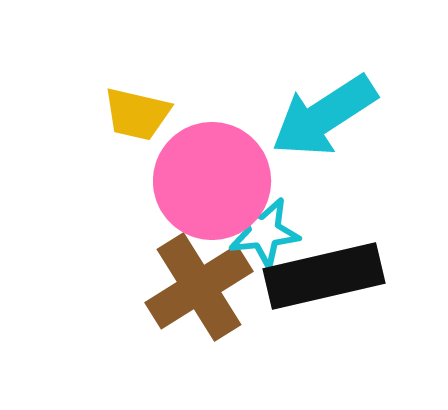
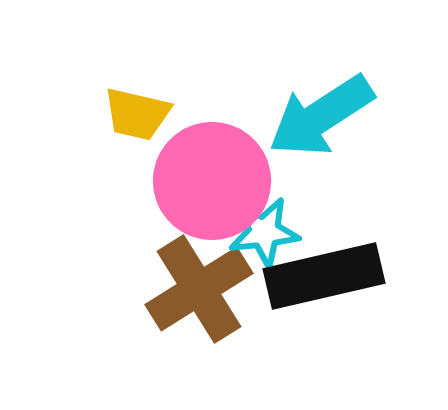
cyan arrow: moved 3 px left
brown cross: moved 2 px down
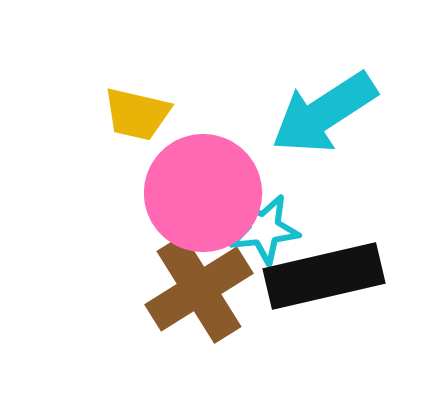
cyan arrow: moved 3 px right, 3 px up
pink circle: moved 9 px left, 12 px down
cyan star: moved 3 px up
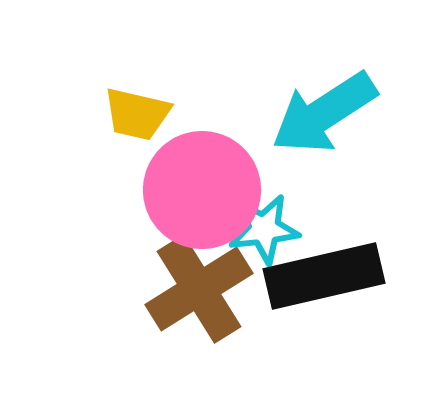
pink circle: moved 1 px left, 3 px up
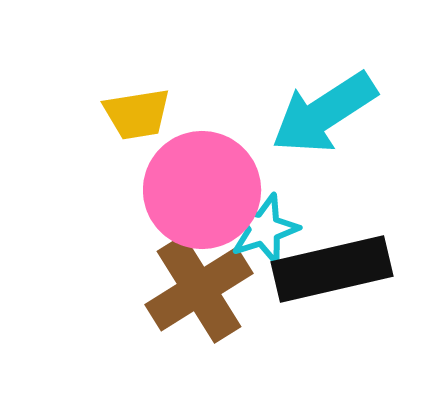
yellow trapezoid: rotated 22 degrees counterclockwise
cyan star: rotated 12 degrees counterclockwise
black rectangle: moved 8 px right, 7 px up
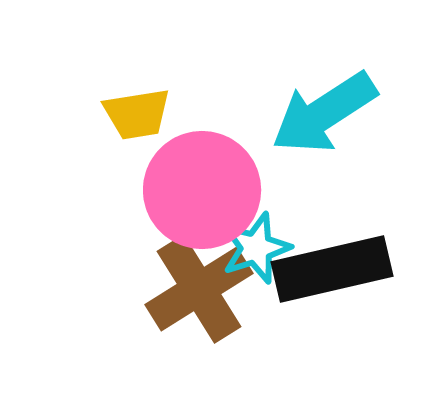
cyan star: moved 8 px left, 19 px down
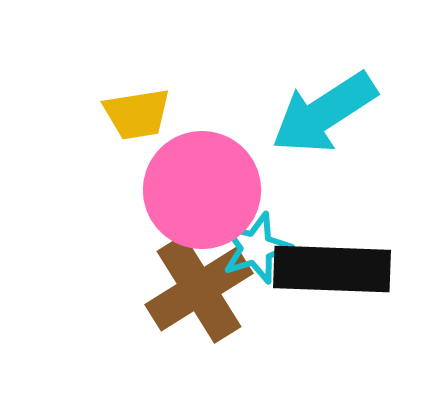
black rectangle: rotated 15 degrees clockwise
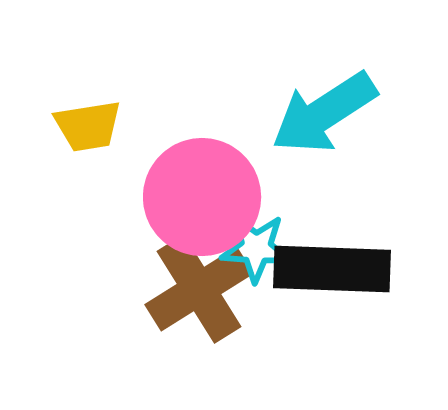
yellow trapezoid: moved 49 px left, 12 px down
pink circle: moved 7 px down
cyan star: rotated 22 degrees clockwise
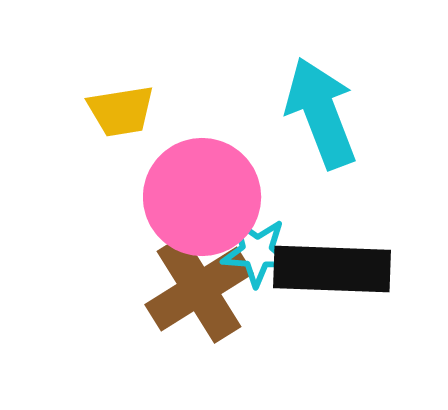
cyan arrow: moved 3 px left; rotated 102 degrees clockwise
yellow trapezoid: moved 33 px right, 15 px up
cyan star: moved 1 px right, 4 px down
